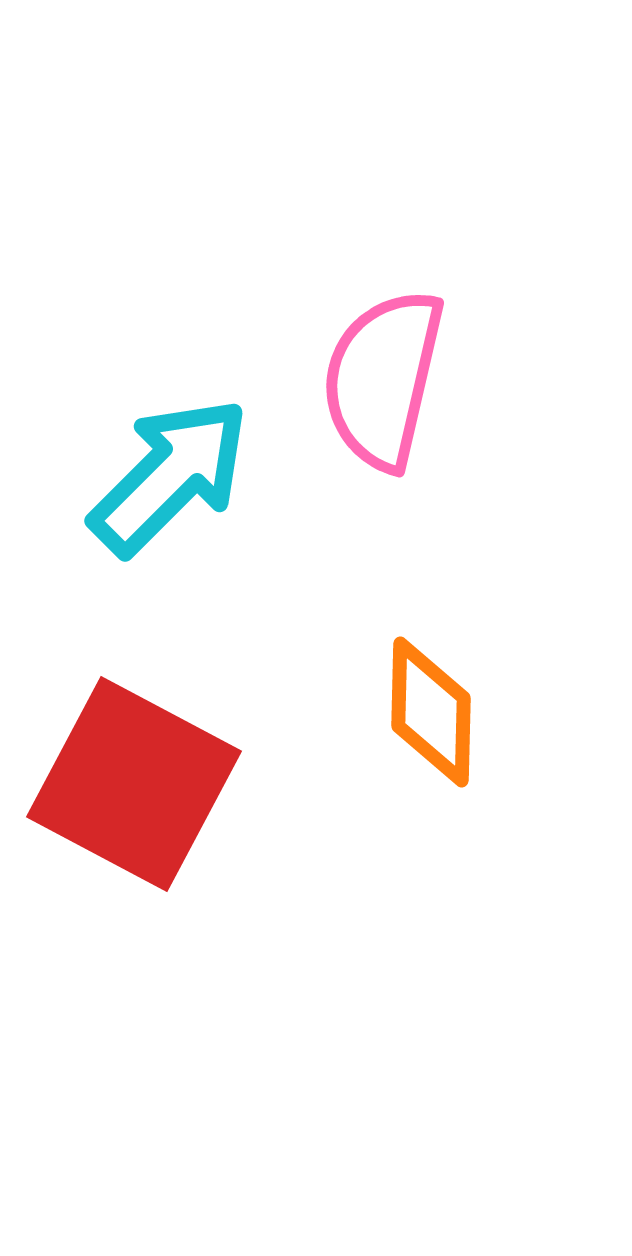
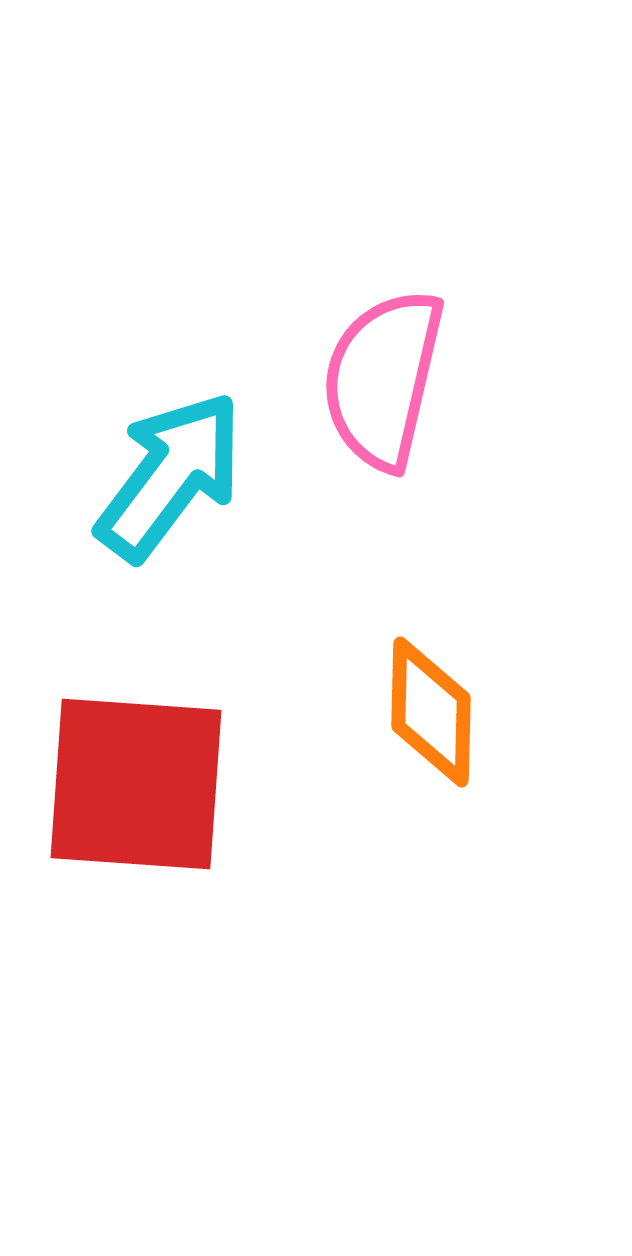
cyan arrow: rotated 8 degrees counterclockwise
red square: moved 2 px right; rotated 24 degrees counterclockwise
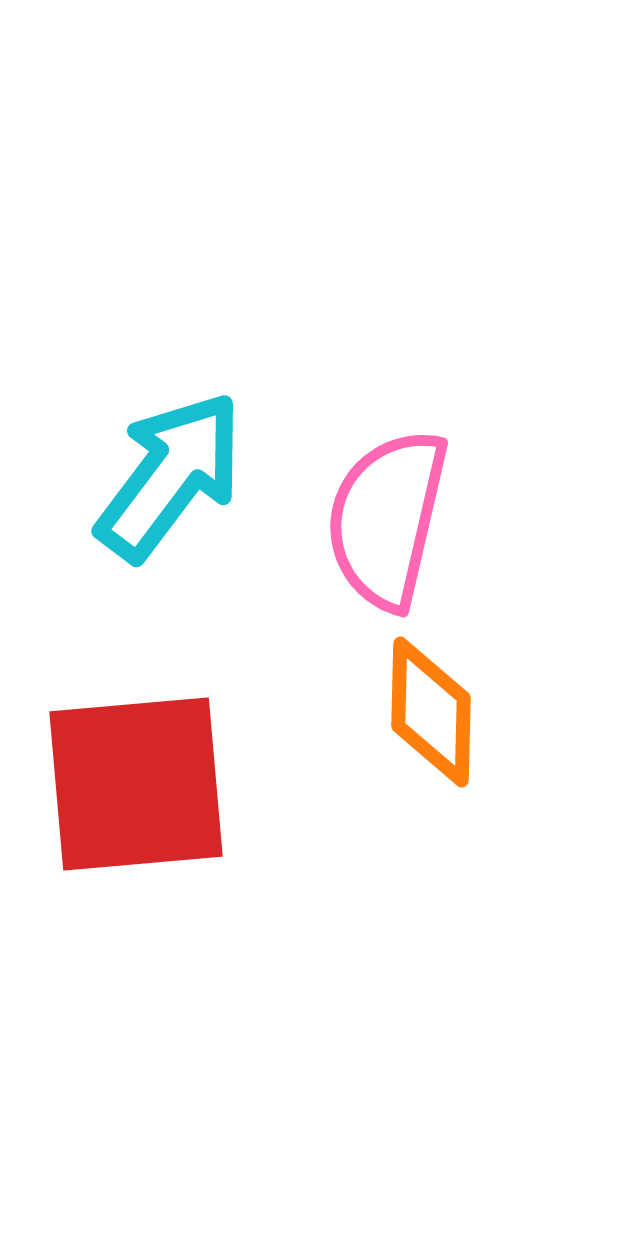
pink semicircle: moved 4 px right, 140 px down
red square: rotated 9 degrees counterclockwise
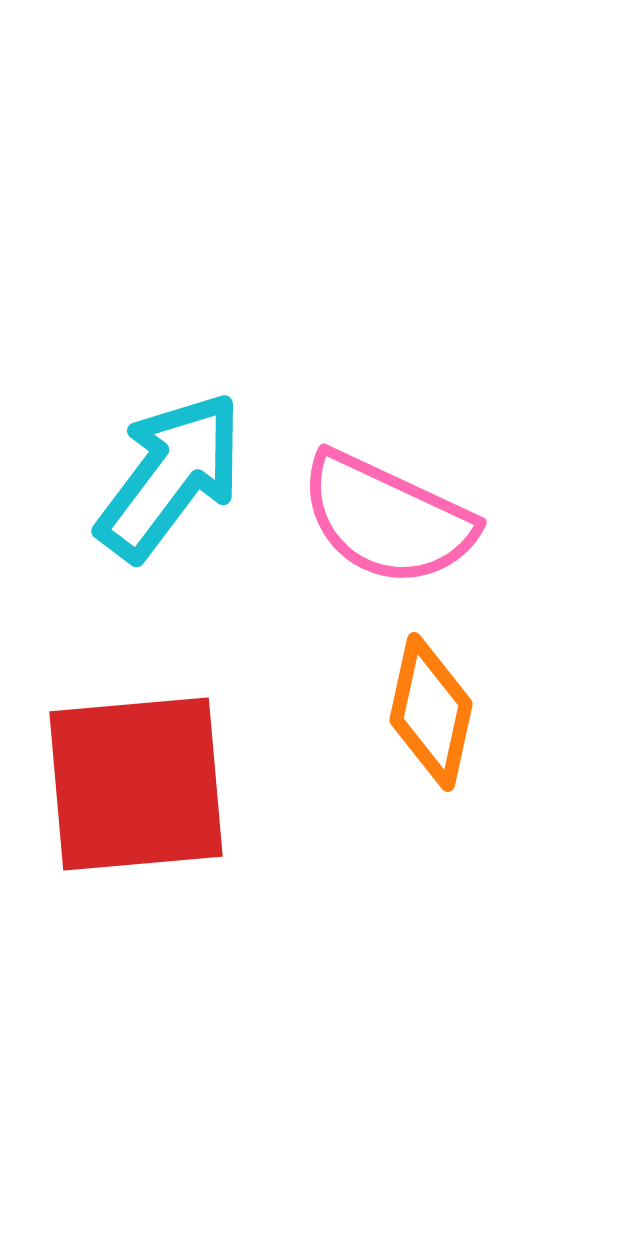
pink semicircle: rotated 78 degrees counterclockwise
orange diamond: rotated 11 degrees clockwise
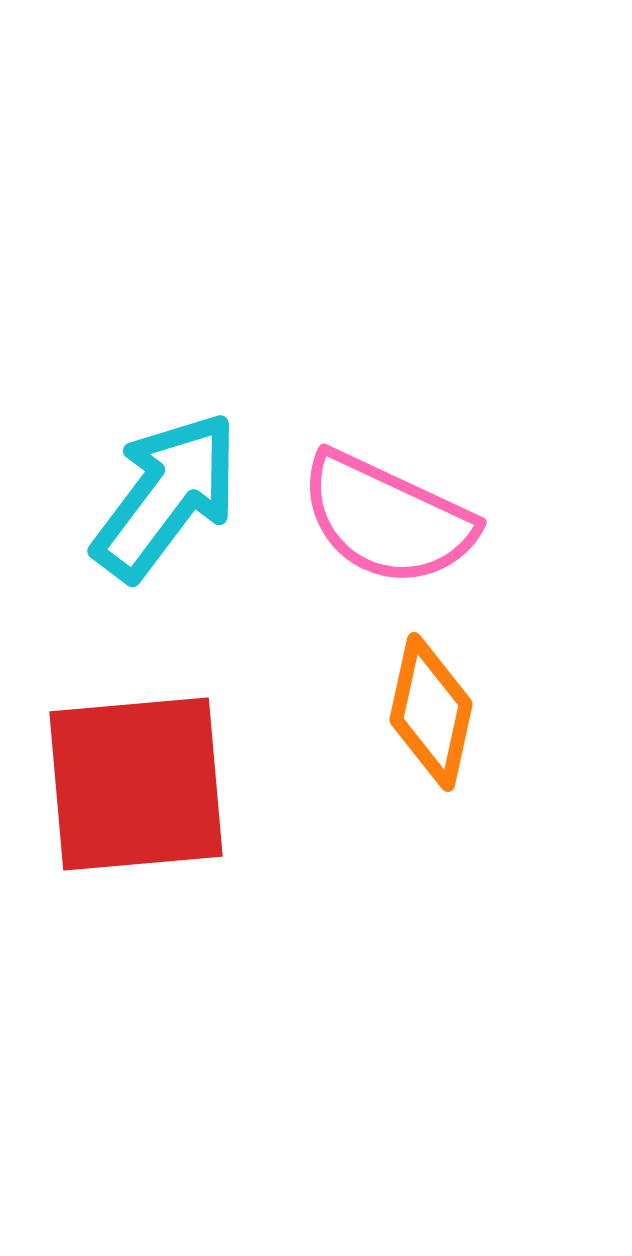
cyan arrow: moved 4 px left, 20 px down
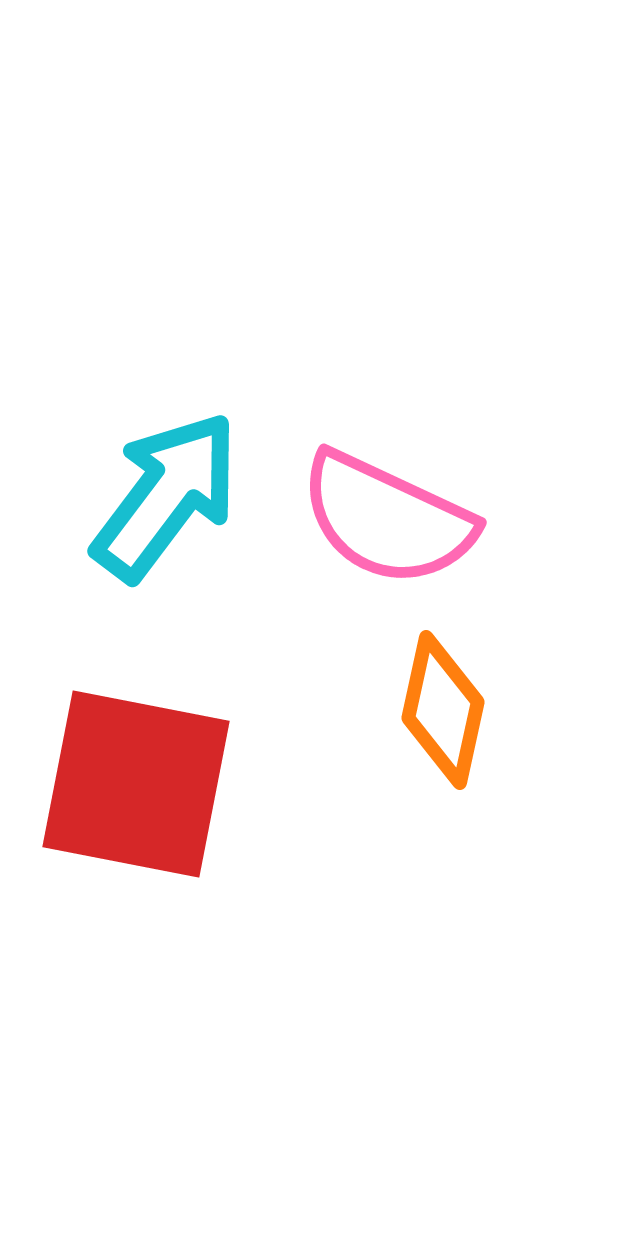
orange diamond: moved 12 px right, 2 px up
red square: rotated 16 degrees clockwise
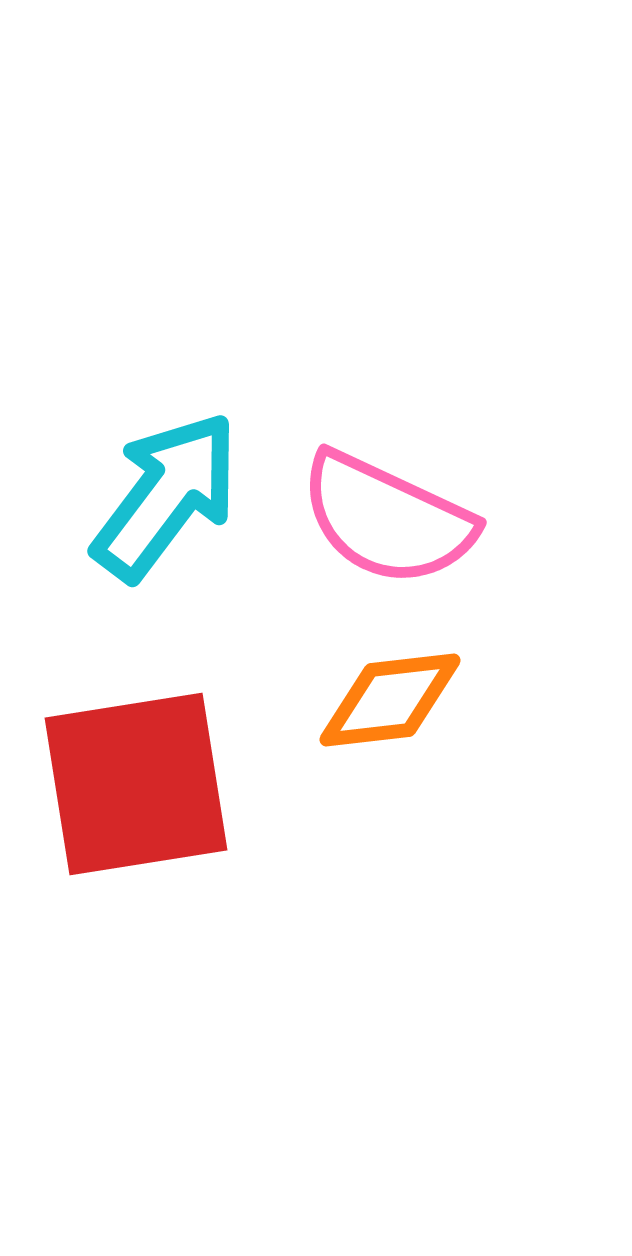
orange diamond: moved 53 px left, 10 px up; rotated 71 degrees clockwise
red square: rotated 20 degrees counterclockwise
